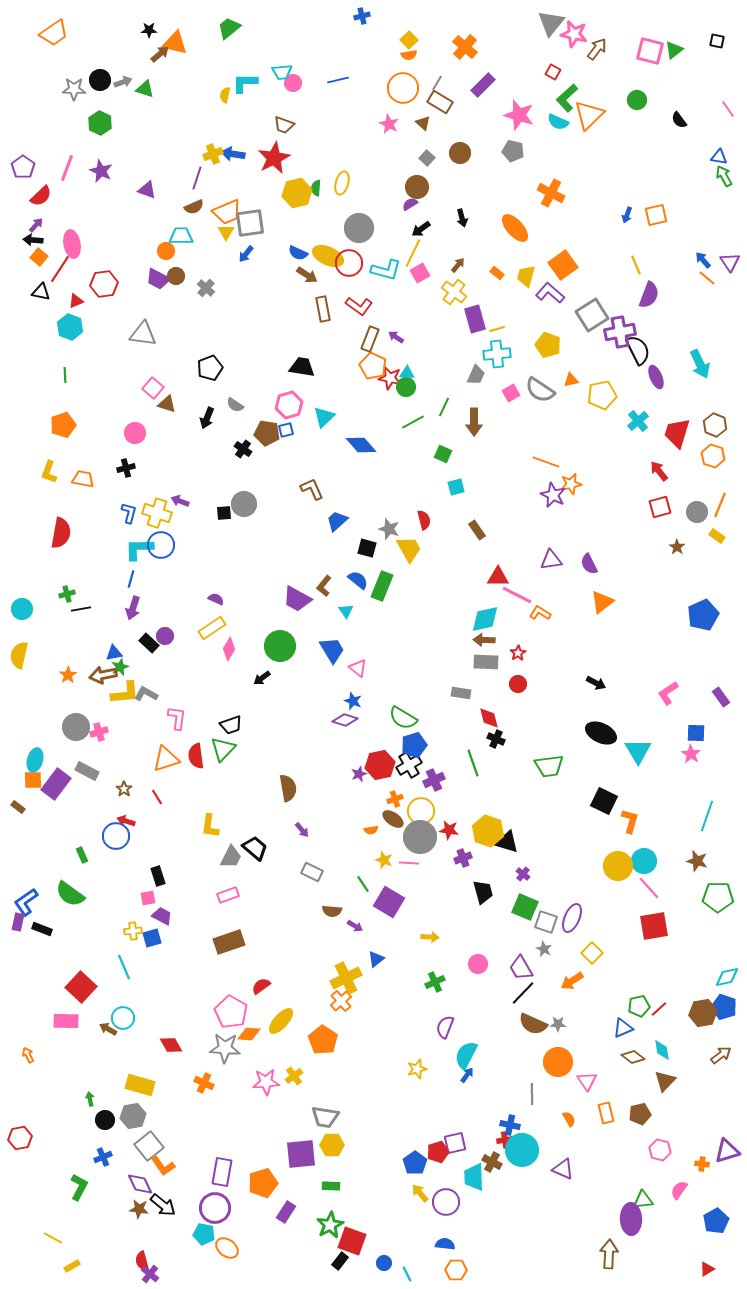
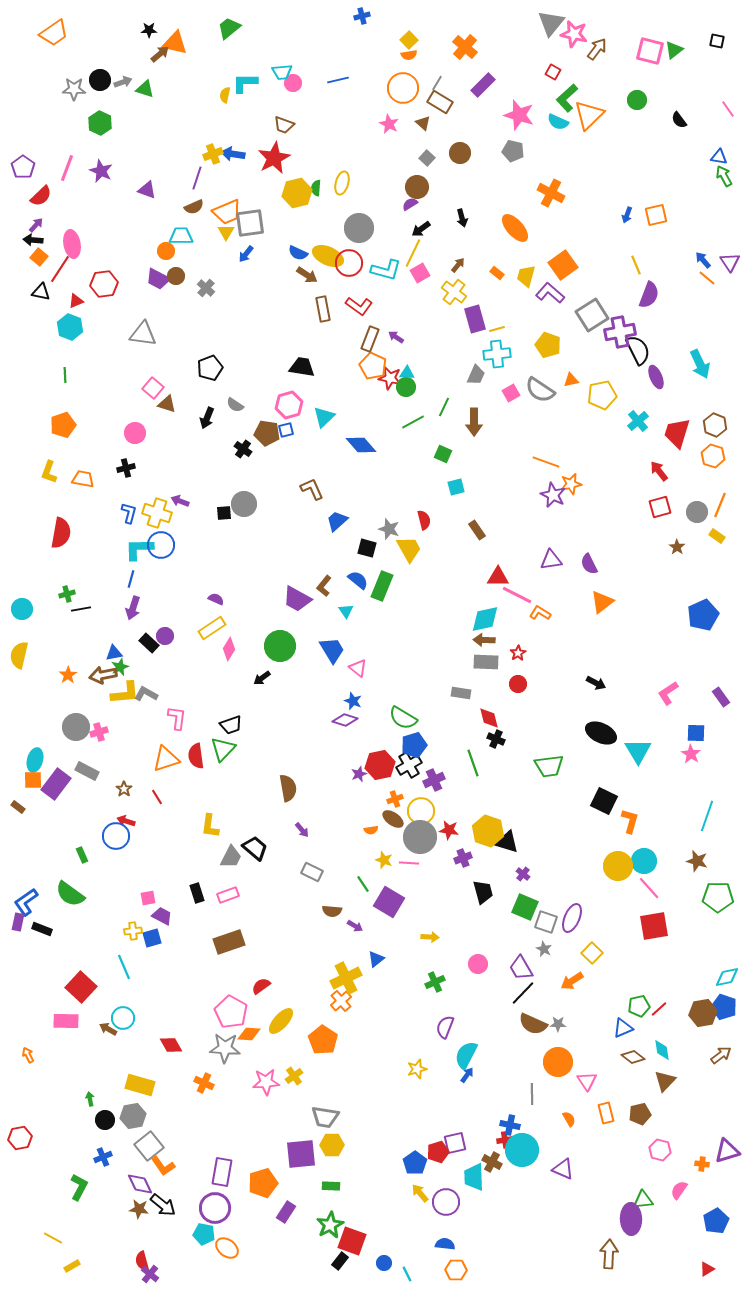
black rectangle at (158, 876): moved 39 px right, 17 px down
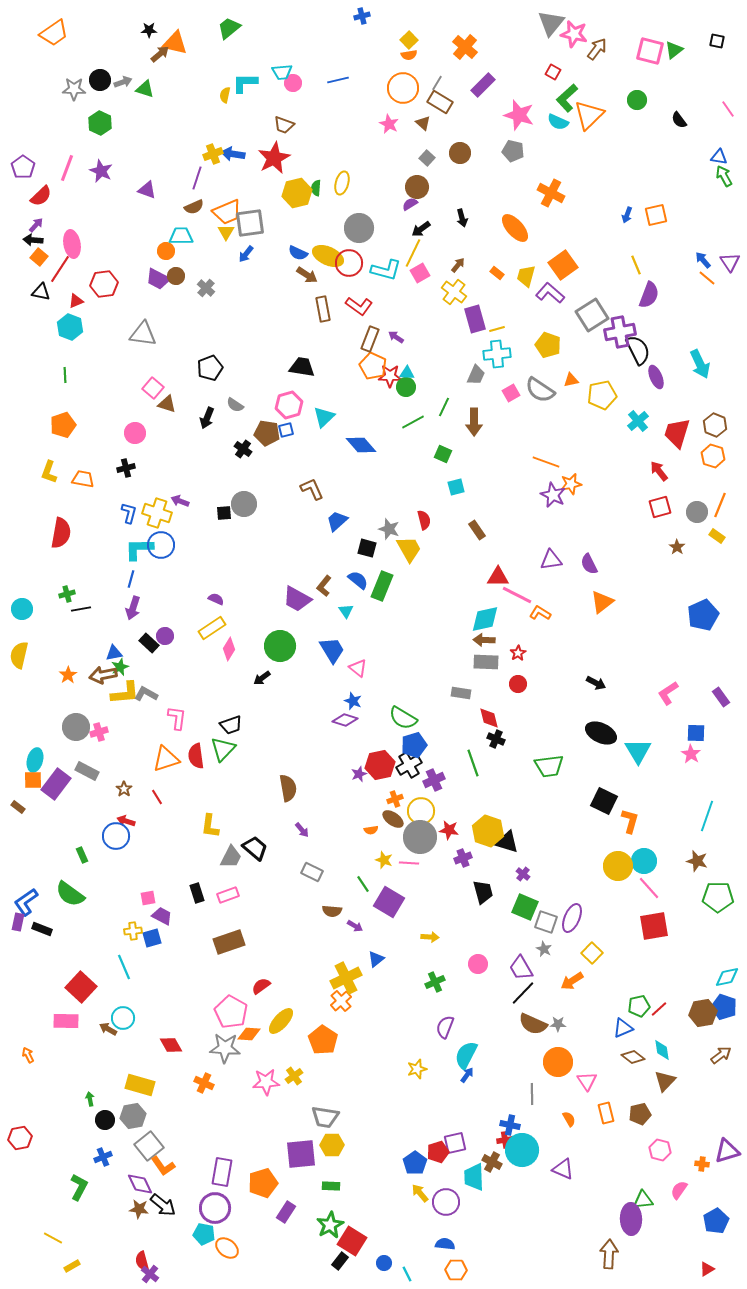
red star at (390, 378): moved 2 px up; rotated 10 degrees counterclockwise
red square at (352, 1241): rotated 12 degrees clockwise
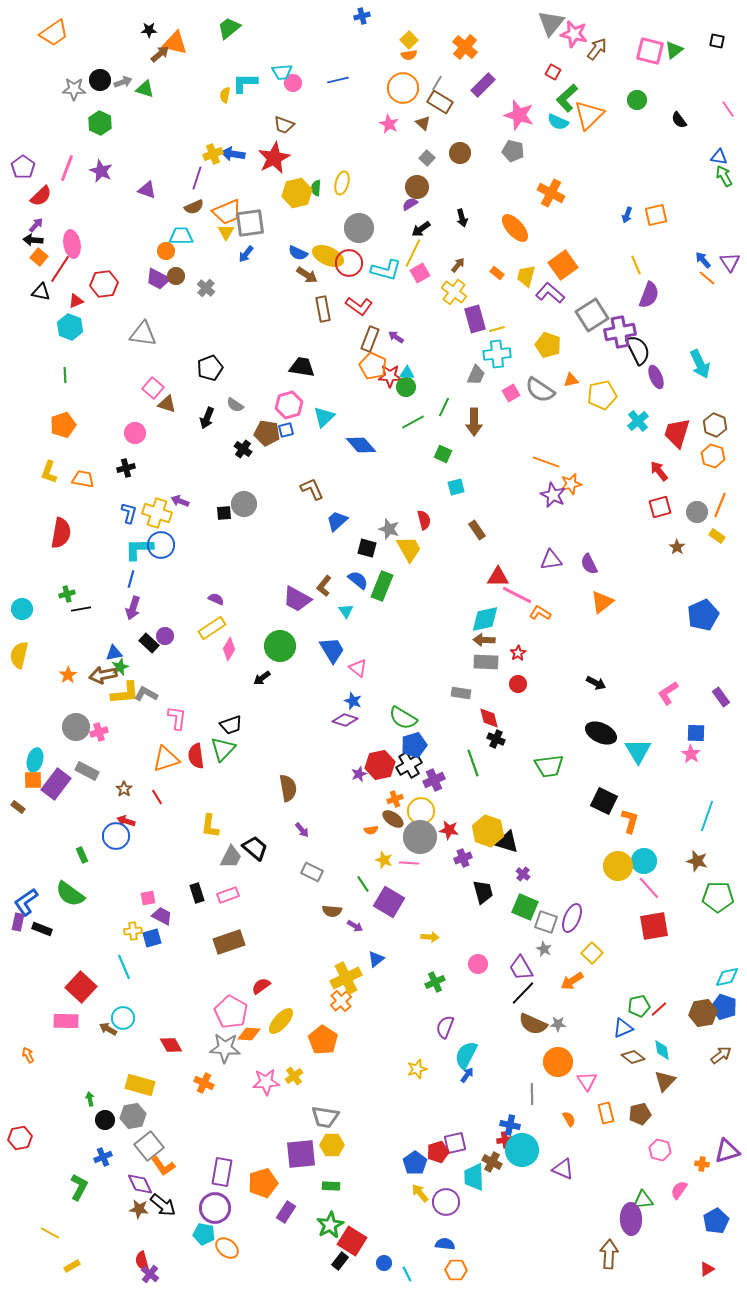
yellow line at (53, 1238): moved 3 px left, 5 px up
